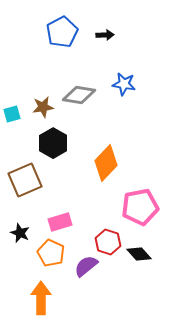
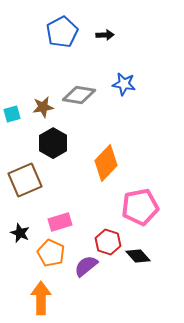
black diamond: moved 1 px left, 2 px down
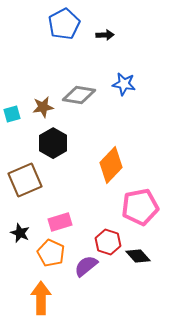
blue pentagon: moved 2 px right, 8 px up
orange diamond: moved 5 px right, 2 px down
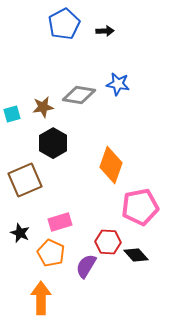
black arrow: moved 4 px up
blue star: moved 6 px left
orange diamond: rotated 24 degrees counterclockwise
red hexagon: rotated 15 degrees counterclockwise
black diamond: moved 2 px left, 1 px up
purple semicircle: rotated 20 degrees counterclockwise
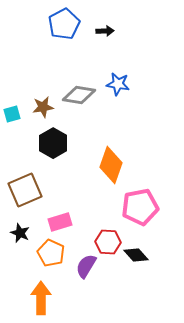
brown square: moved 10 px down
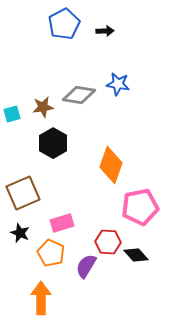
brown square: moved 2 px left, 3 px down
pink rectangle: moved 2 px right, 1 px down
